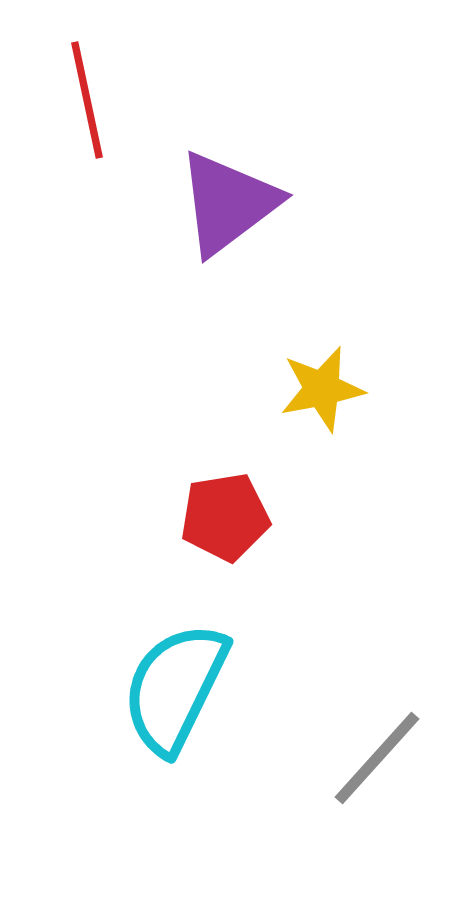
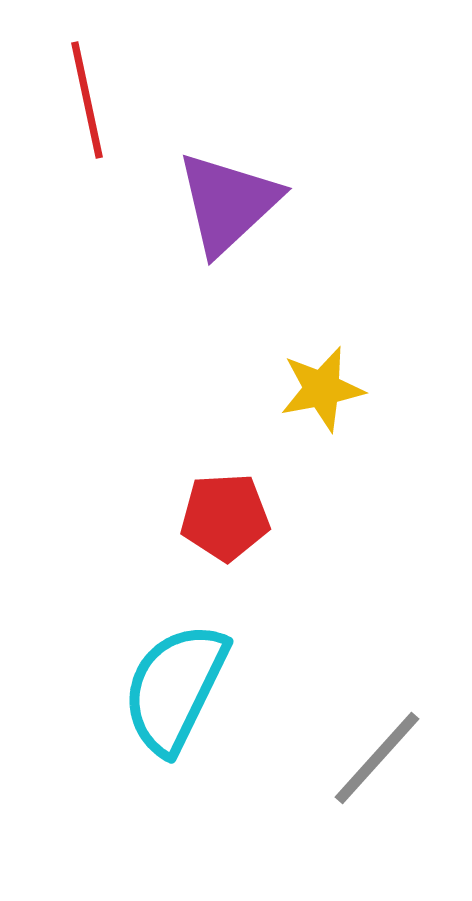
purple triangle: rotated 6 degrees counterclockwise
red pentagon: rotated 6 degrees clockwise
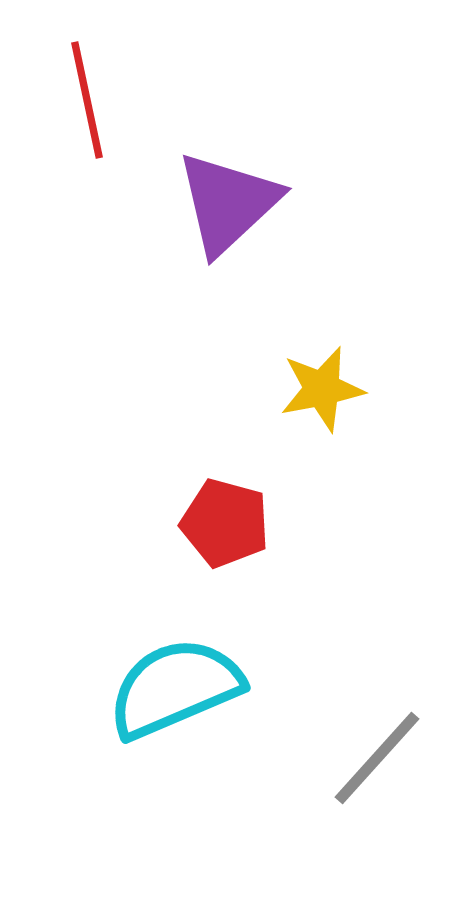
red pentagon: moved 6 px down; rotated 18 degrees clockwise
cyan semicircle: rotated 41 degrees clockwise
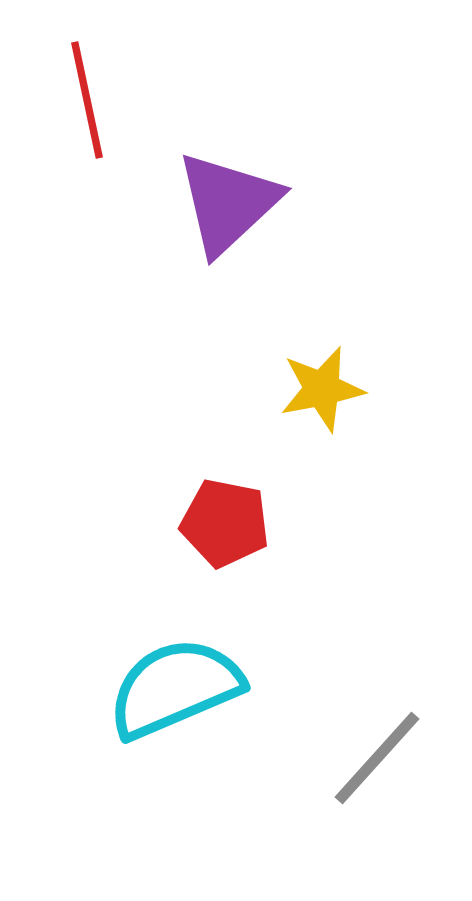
red pentagon: rotated 4 degrees counterclockwise
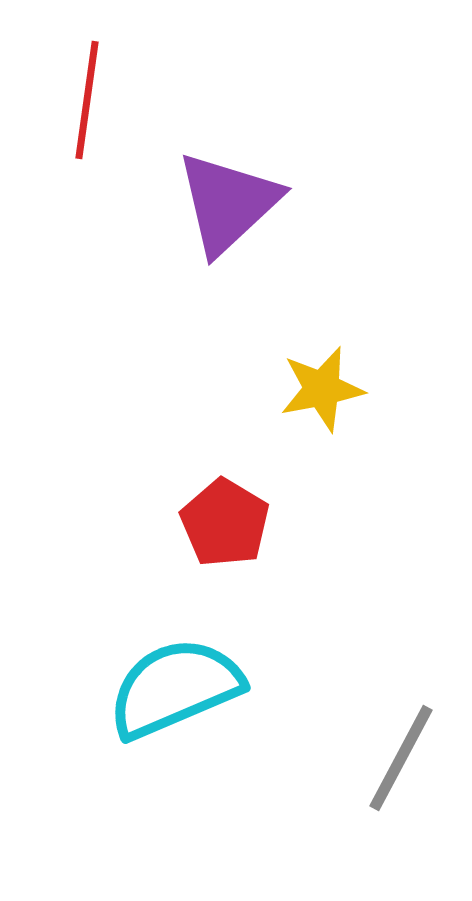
red line: rotated 20 degrees clockwise
red pentagon: rotated 20 degrees clockwise
gray line: moved 24 px right; rotated 14 degrees counterclockwise
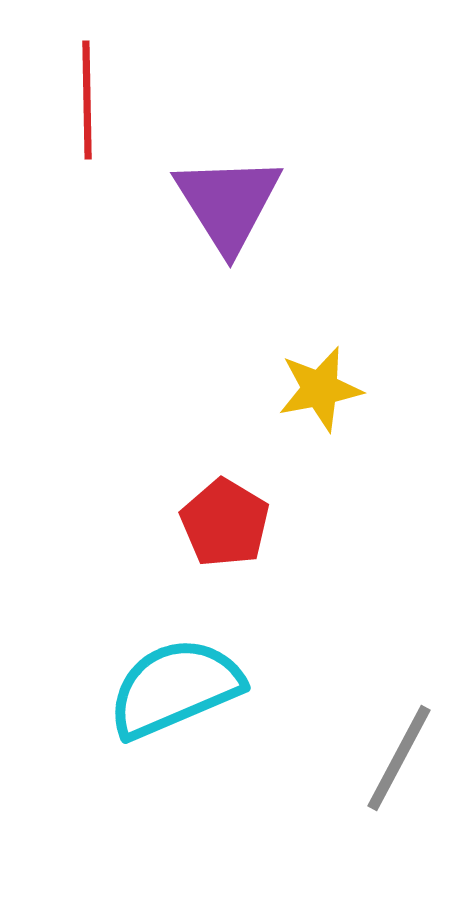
red line: rotated 9 degrees counterclockwise
purple triangle: rotated 19 degrees counterclockwise
yellow star: moved 2 px left
gray line: moved 2 px left
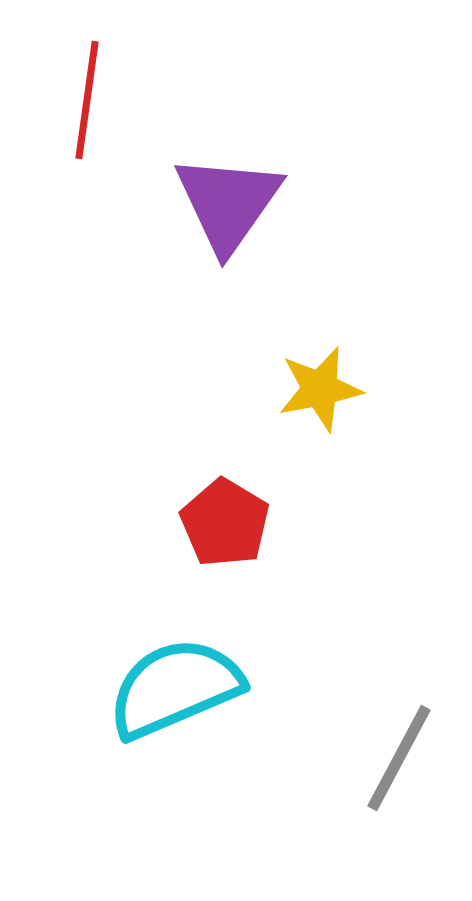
red line: rotated 9 degrees clockwise
purple triangle: rotated 7 degrees clockwise
